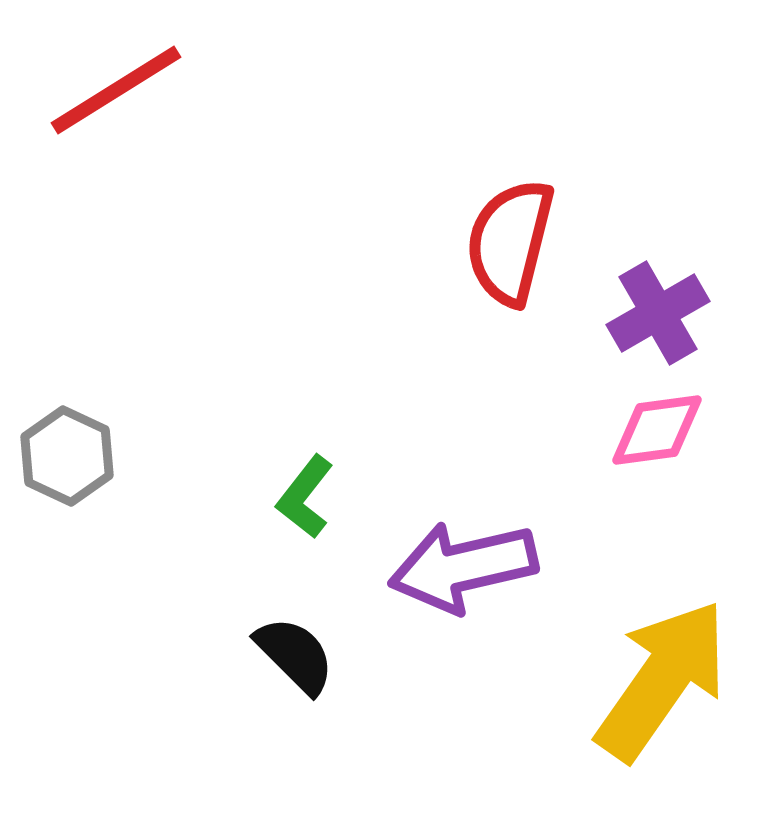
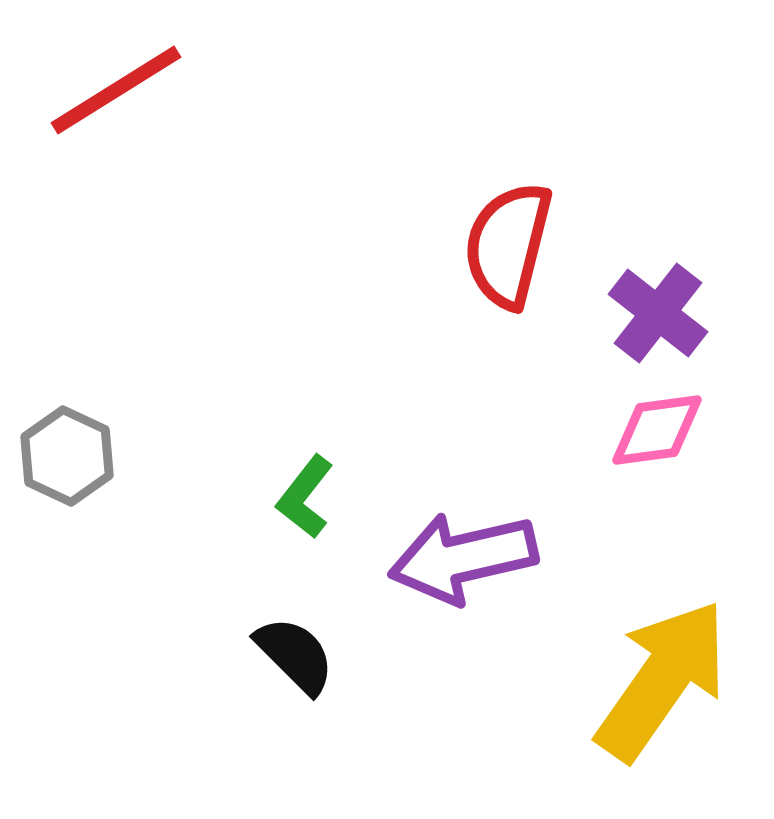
red semicircle: moved 2 px left, 3 px down
purple cross: rotated 22 degrees counterclockwise
purple arrow: moved 9 px up
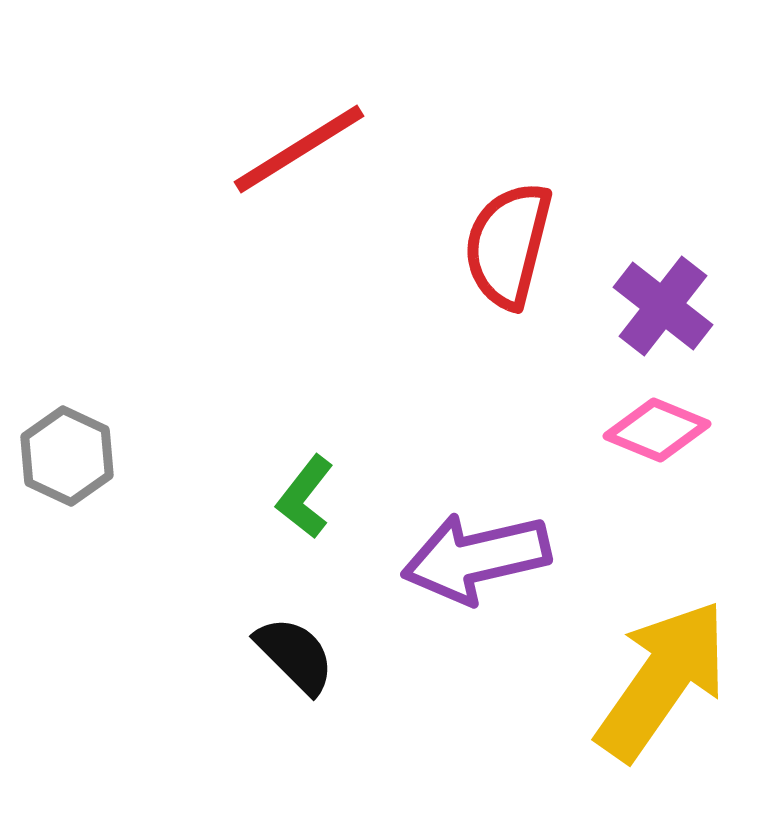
red line: moved 183 px right, 59 px down
purple cross: moved 5 px right, 7 px up
pink diamond: rotated 30 degrees clockwise
purple arrow: moved 13 px right
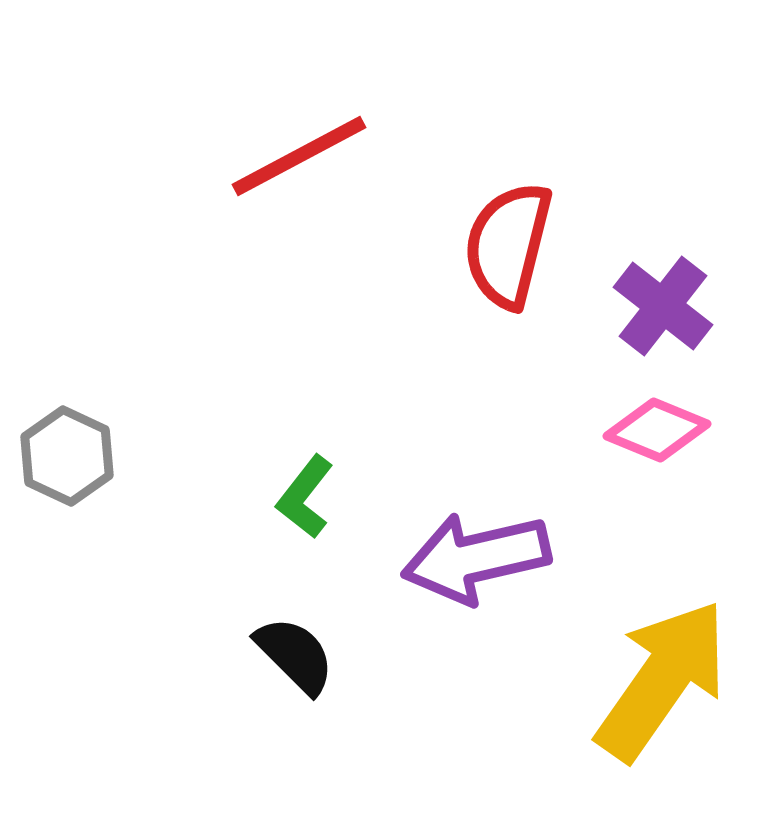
red line: moved 7 px down; rotated 4 degrees clockwise
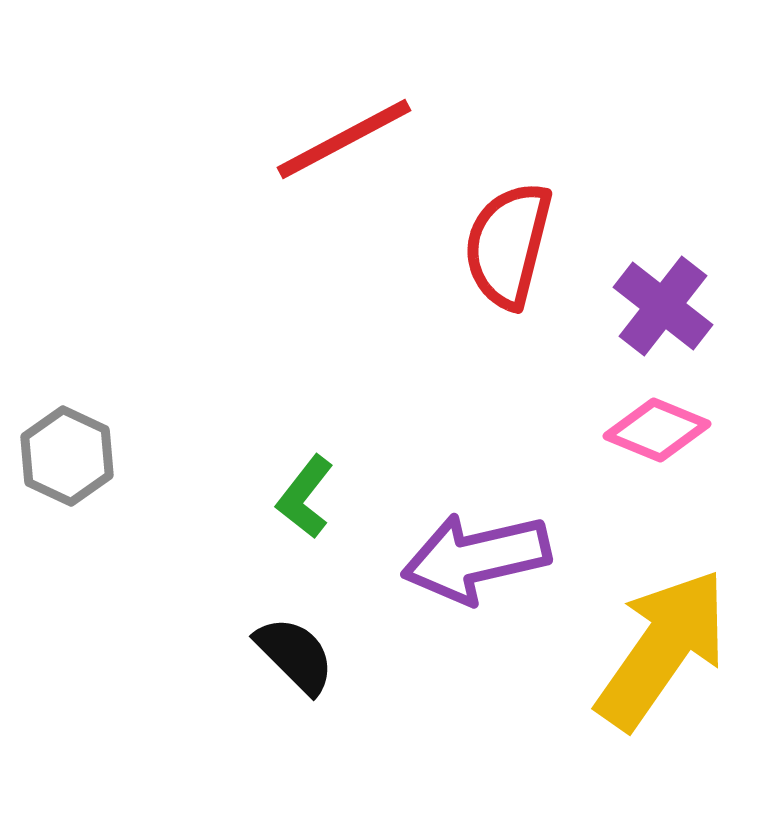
red line: moved 45 px right, 17 px up
yellow arrow: moved 31 px up
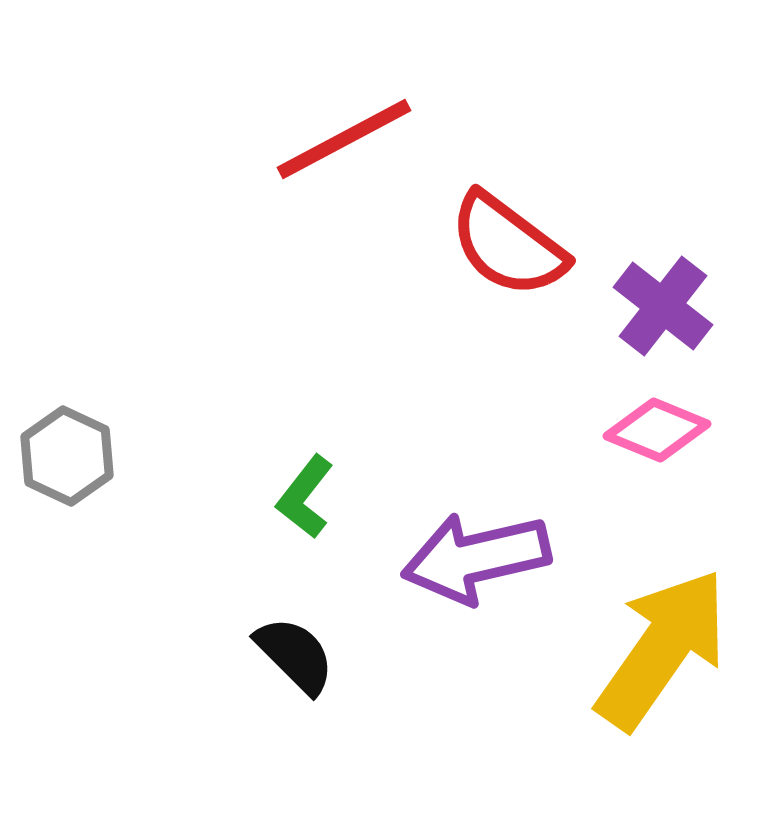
red semicircle: rotated 67 degrees counterclockwise
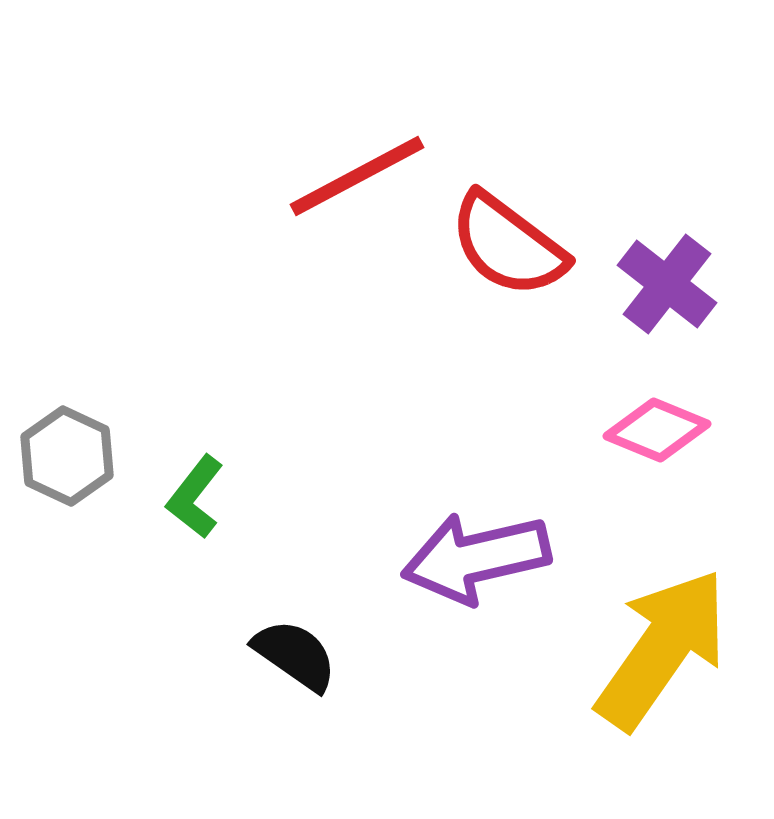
red line: moved 13 px right, 37 px down
purple cross: moved 4 px right, 22 px up
green L-shape: moved 110 px left
black semicircle: rotated 10 degrees counterclockwise
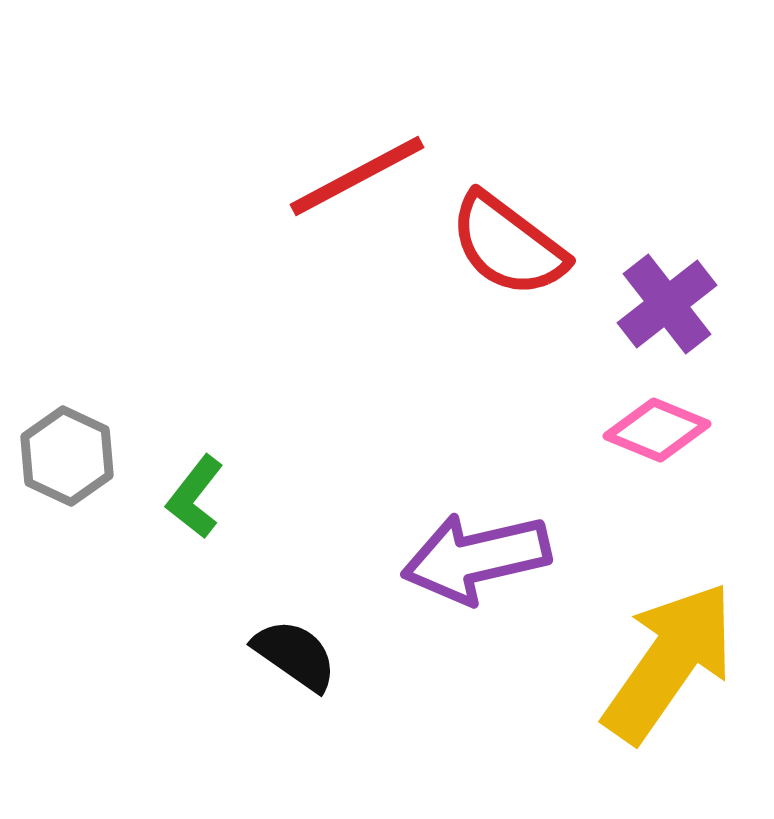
purple cross: moved 20 px down; rotated 14 degrees clockwise
yellow arrow: moved 7 px right, 13 px down
